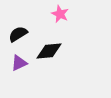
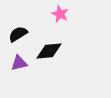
purple triangle: rotated 12 degrees clockwise
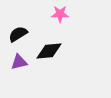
pink star: rotated 24 degrees counterclockwise
purple triangle: moved 1 px up
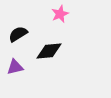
pink star: rotated 24 degrees counterclockwise
purple triangle: moved 4 px left, 5 px down
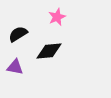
pink star: moved 3 px left, 3 px down
purple triangle: rotated 24 degrees clockwise
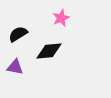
pink star: moved 4 px right, 1 px down
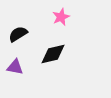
pink star: moved 1 px up
black diamond: moved 4 px right, 3 px down; rotated 8 degrees counterclockwise
